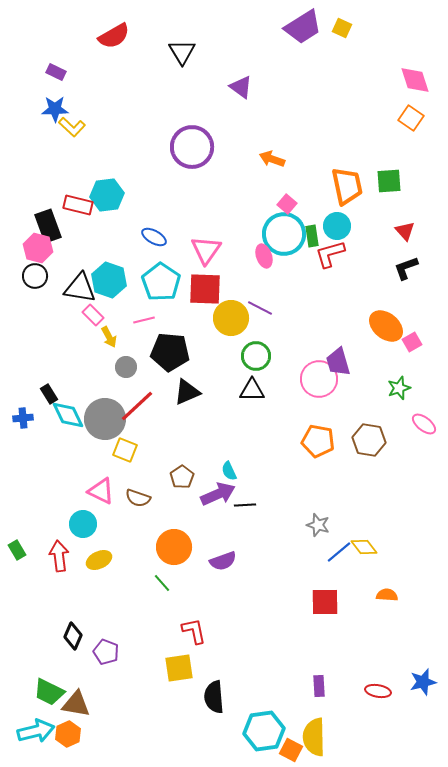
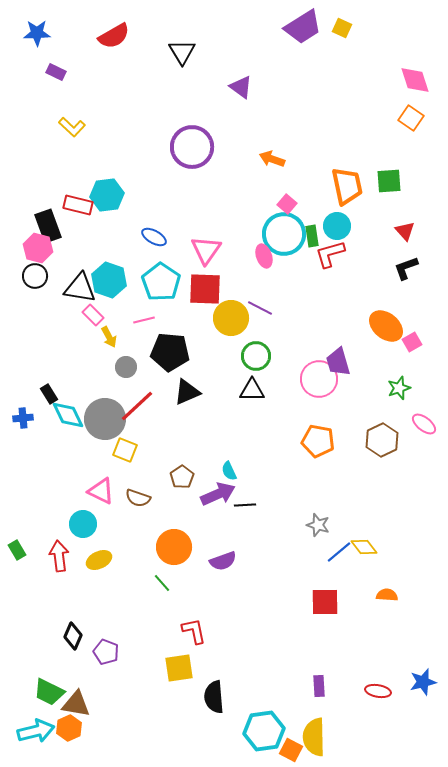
blue star at (55, 109): moved 18 px left, 76 px up
brown hexagon at (369, 440): moved 13 px right; rotated 24 degrees clockwise
orange hexagon at (68, 734): moved 1 px right, 6 px up
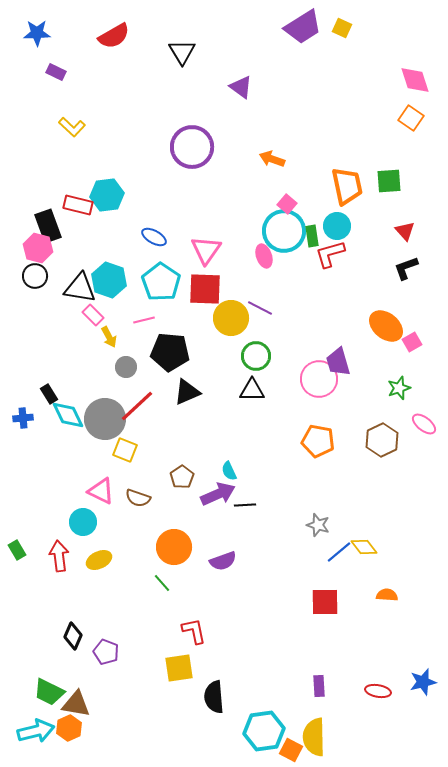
cyan circle at (284, 234): moved 3 px up
cyan circle at (83, 524): moved 2 px up
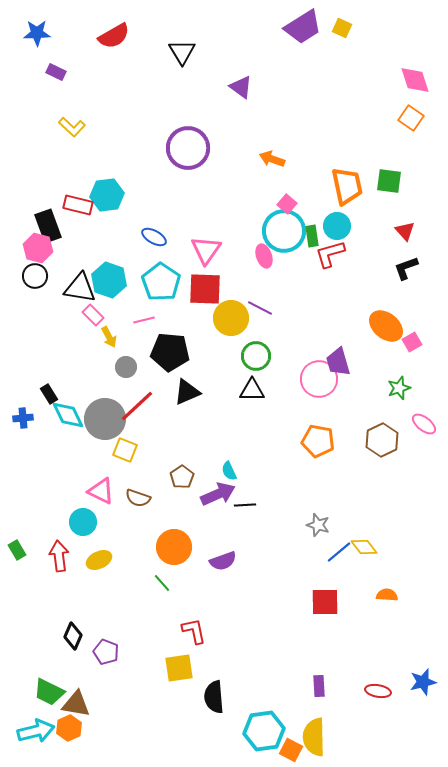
purple circle at (192, 147): moved 4 px left, 1 px down
green square at (389, 181): rotated 12 degrees clockwise
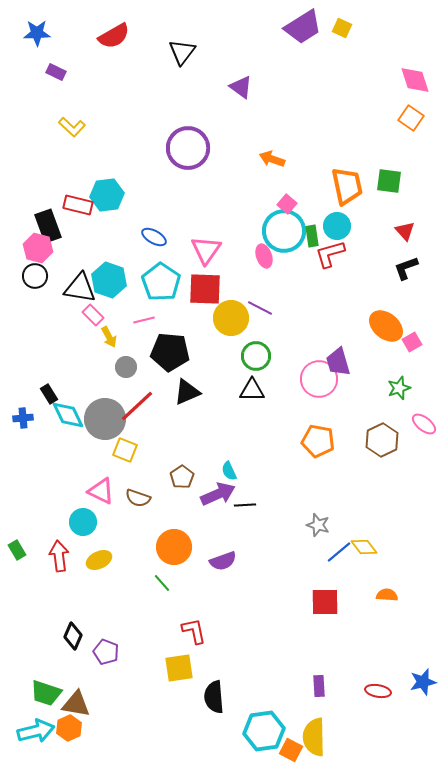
black triangle at (182, 52): rotated 8 degrees clockwise
green trapezoid at (49, 692): moved 3 px left, 1 px down; rotated 8 degrees counterclockwise
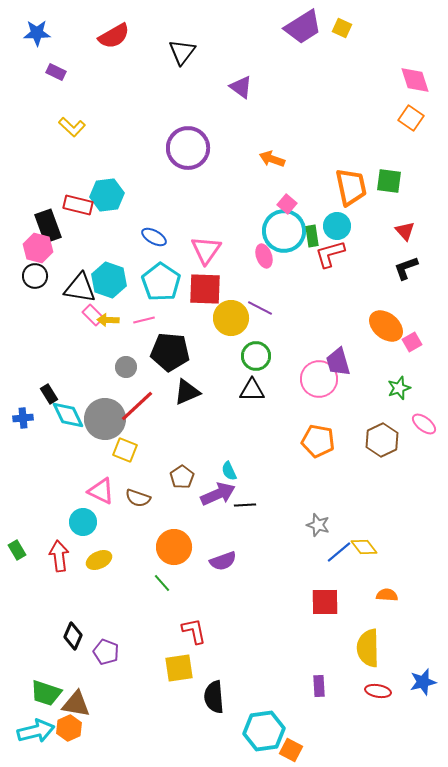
orange trapezoid at (347, 186): moved 4 px right, 1 px down
yellow arrow at (109, 337): moved 1 px left, 17 px up; rotated 120 degrees clockwise
yellow semicircle at (314, 737): moved 54 px right, 89 px up
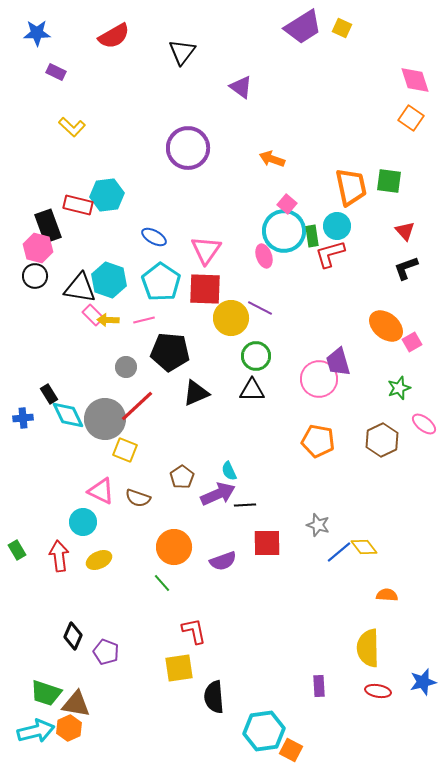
black triangle at (187, 392): moved 9 px right, 1 px down
red square at (325, 602): moved 58 px left, 59 px up
